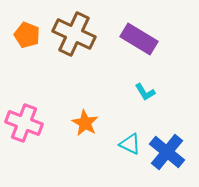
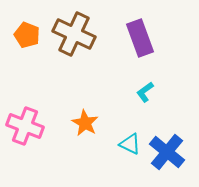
purple rectangle: moved 1 px right, 1 px up; rotated 39 degrees clockwise
cyan L-shape: rotated 85 degrees clockwise
pink cross: moved 1 px right, 3 px down
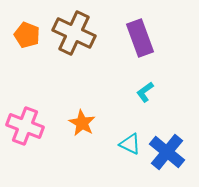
brown cross: moved 1 px up
orange star: moved 3 px left
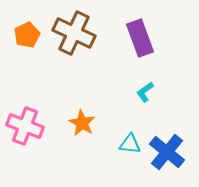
orange pentagon: rotated 25 degrees clockwise
cyan triangle: rotated 20 degrees counterclockwise
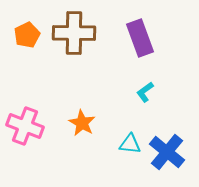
brown cross: rotated 24 degrees counterclockwise
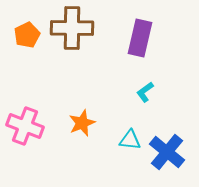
brown cross: moved 2 px left, 5 px up
purple rectangle: rotated 33 degrees clockwise
orange star: rotated 20 degrees clockwise
cyan triangle: moved 4 px up
